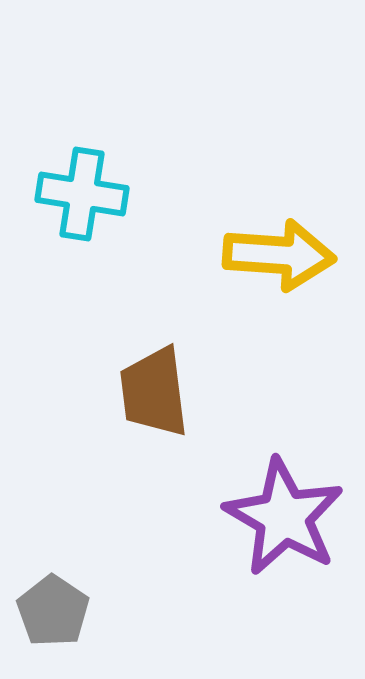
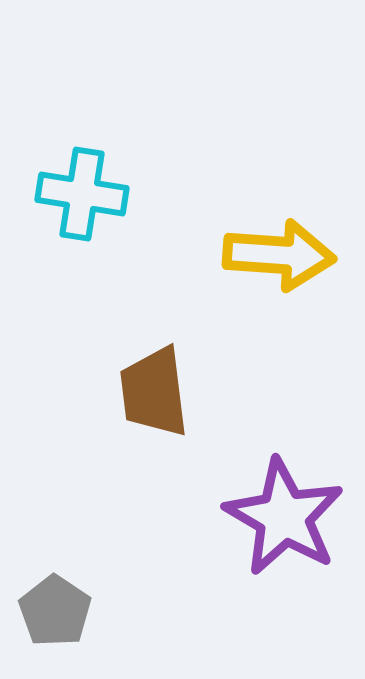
gray pentagon: moved 2 px right
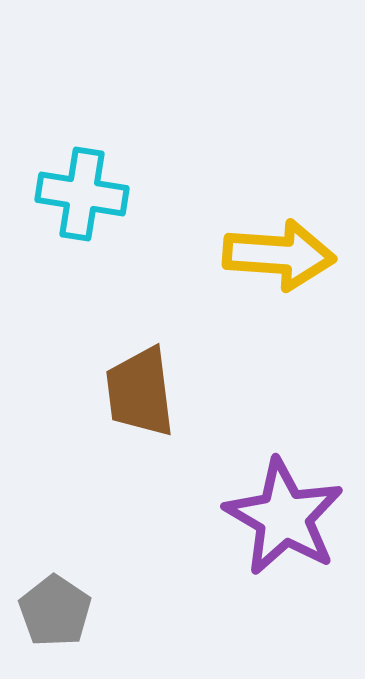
brown trapezoid: moved 14 px left
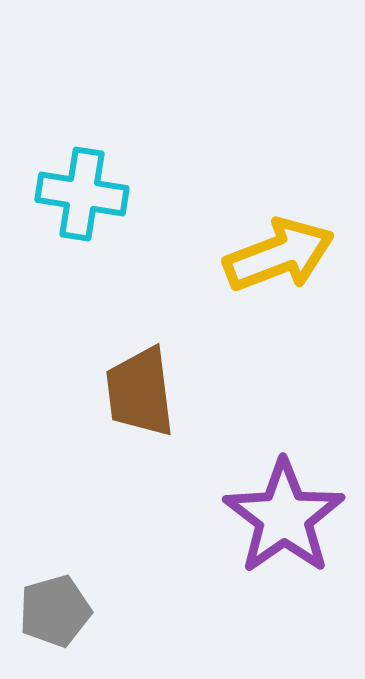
yellow arrow: rotated 25 degrees counterclockwise
purple star: rotated 7 degrees clockwise
gray pentagon: rotated 22 degrees clockwise
